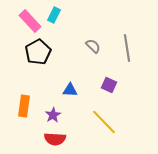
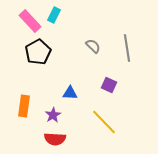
blue triangle: moved 3 px down
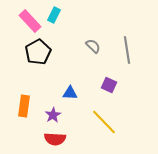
gray line: moved 2 px down
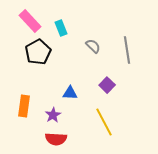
cyan rectangle: moved 7 px right, 13 px down; rotated 49 degrees counterclockwise
purple square: moved 2 px left; rotated 21 degrees clockwise
yellow line: rotated 16 degrees clockwise
red semicircle: moved 1 px right
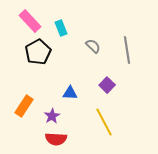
orange rectangle: rotated 25 degrees clockwise
purple star: moved 1 px left, 1 px down
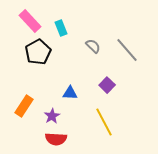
gray line: rotated 32 degrees counterclockwise
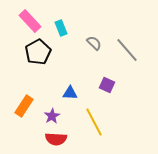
gray semicircle: moved 1 px right, 3 px up
purple square: rotated 21 degrees counterclockwise
yellow line: moved 10 px left
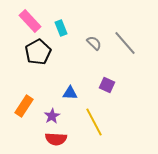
gray line: moved 2 px left, 7 px up
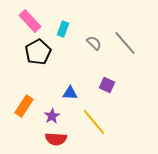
cyan rectangle: moved 2 px right, 1 px down; rotated 42 degrees clockwise
yellow line: rotated 12 degrees counterclockwise
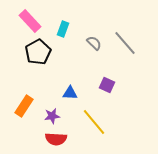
purple star: rotated 21 degrees clockwise
